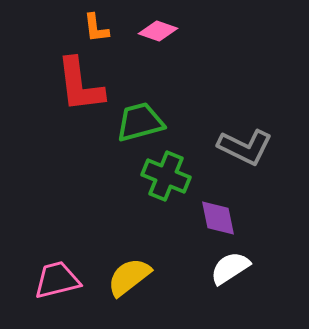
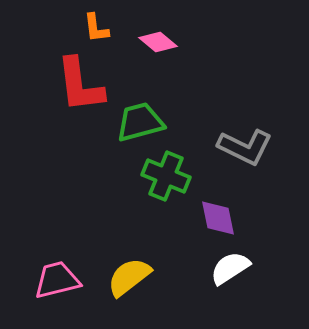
pink diamond: moved 11 px down; rotated 21 degrees clockwise
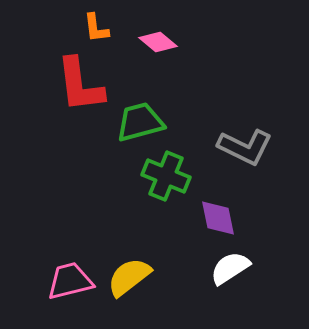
pink trapezoid: moved 13 px right, 1 px down
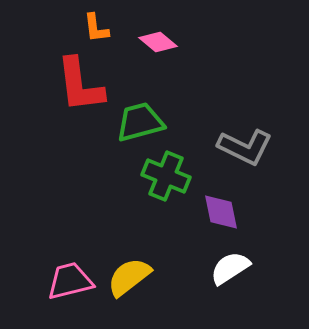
purple diamond: moved 3 px right, 6 px up
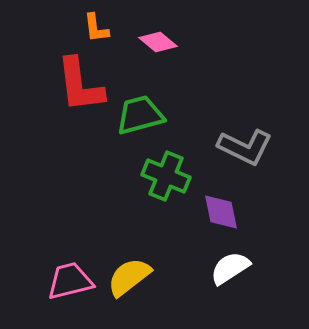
green trapezoid: moved 7 px up
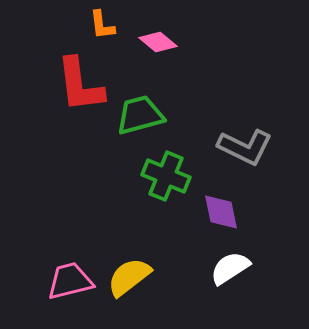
orange L-shape: moved 6 px right, 3 px up
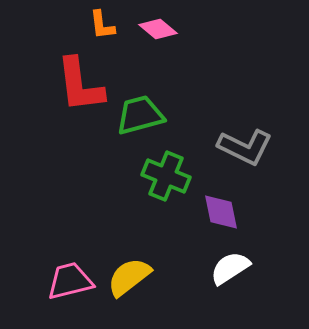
pink diamond: moved 13 px up
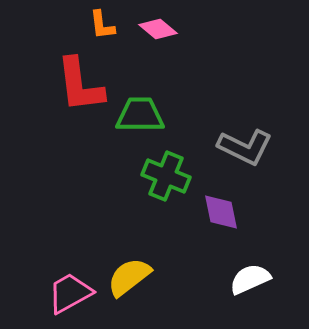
green trapezoid: rotated 15 degrees clockwise
white semicircle: moved 20 px right, 11 px down; rotated 9 degrees clockwise
pink trapezoid: moved 12 px down; rotated 15 degrees counterclockwise
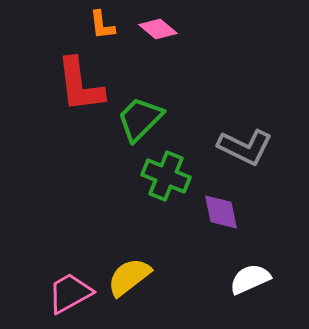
green trapezoid: moved 4 px down; rotated 45 degrees counterclockwise
